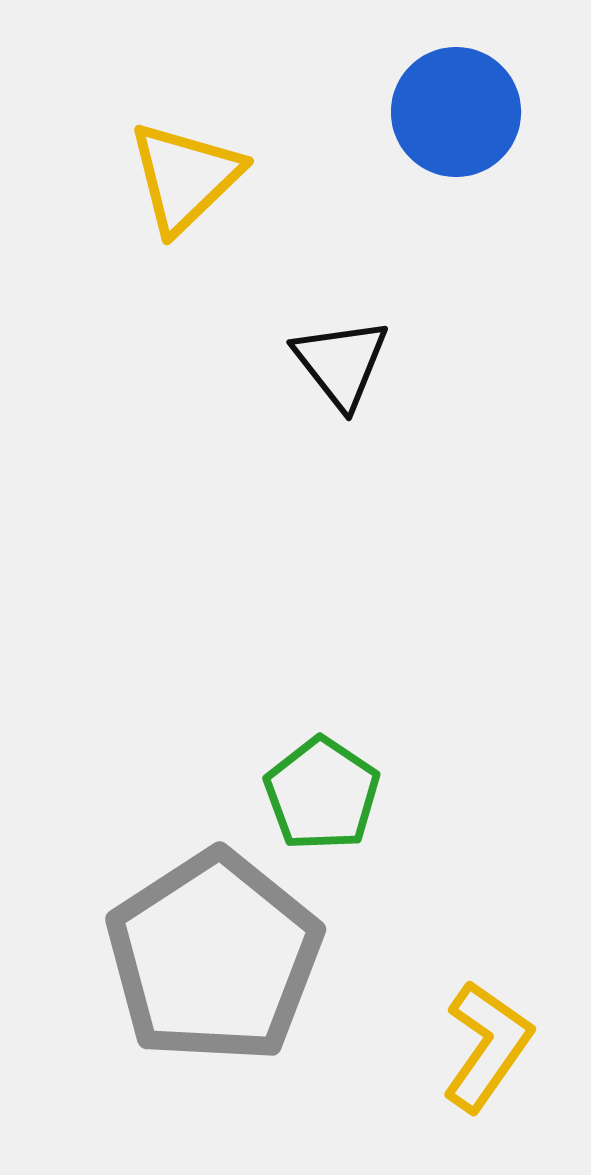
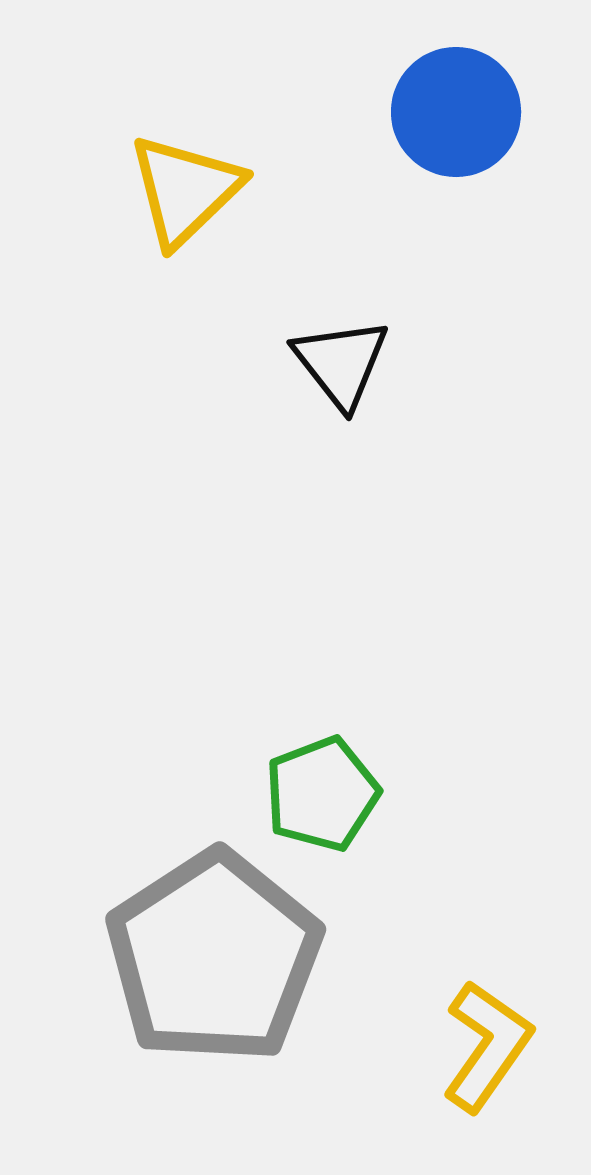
yellow triangle: moved 13 px down
green pentagon: rotated 17 degrees clockwise
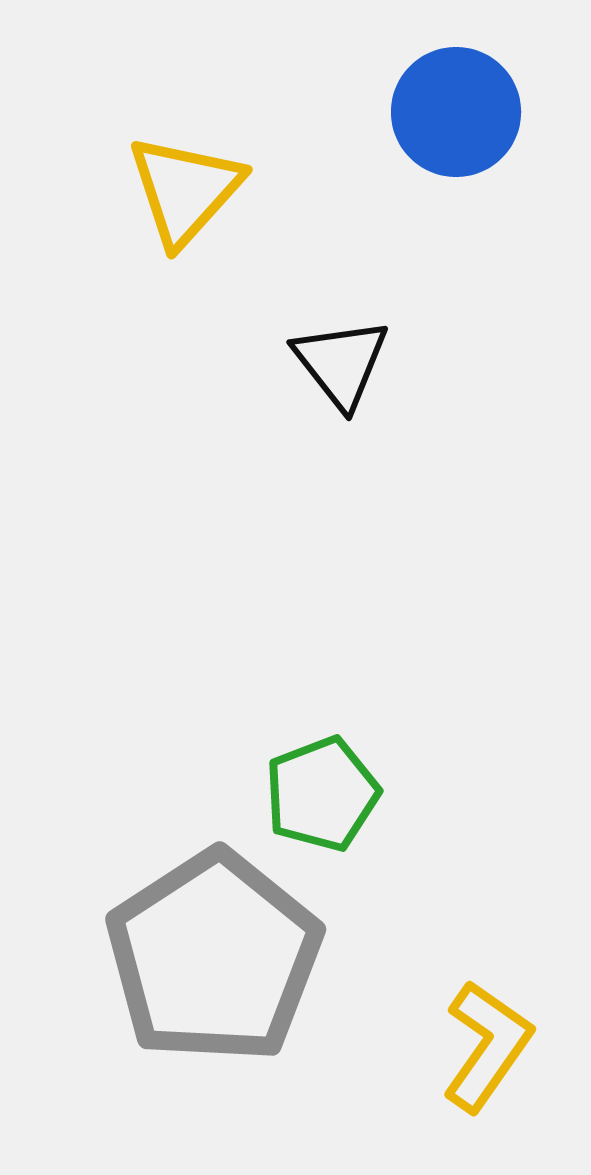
yellow triangle: rotated 4 degrees counterclockwise
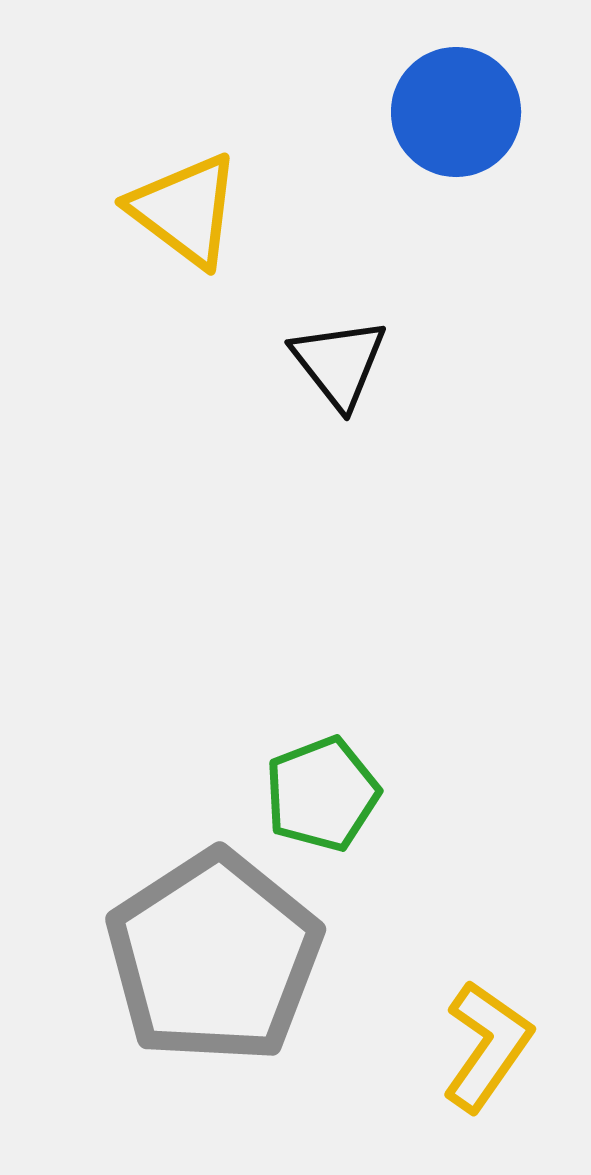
yellow triangle: moved 20 px down; rotated 35 degrees counterclockwise
black triangle: moved 2 px left
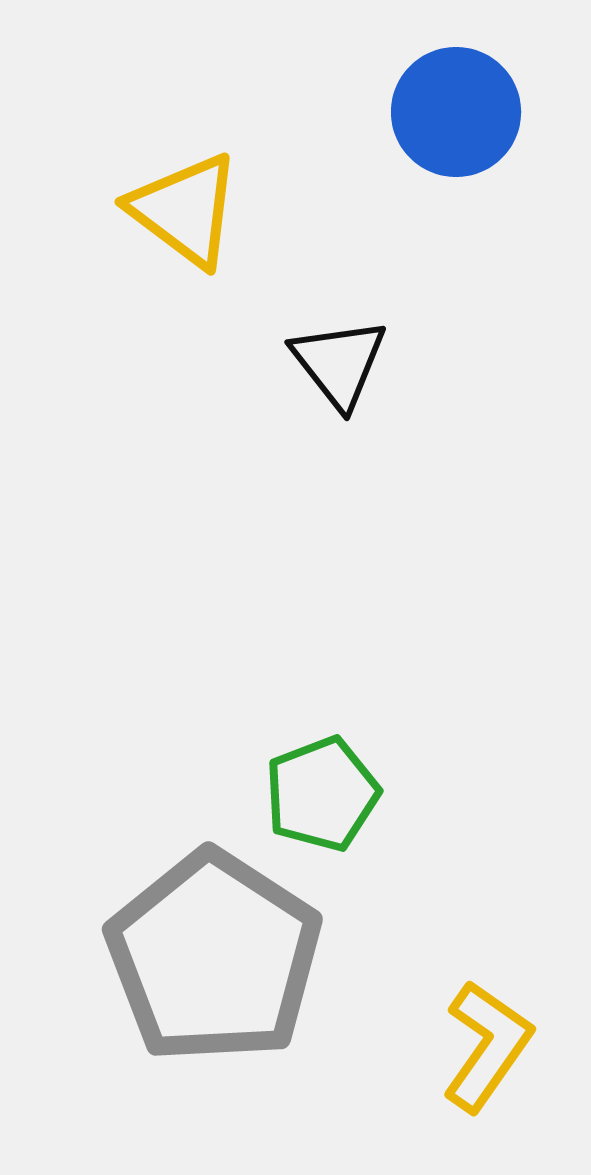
gray pentagon: rotated 6 degrees counterclockwise
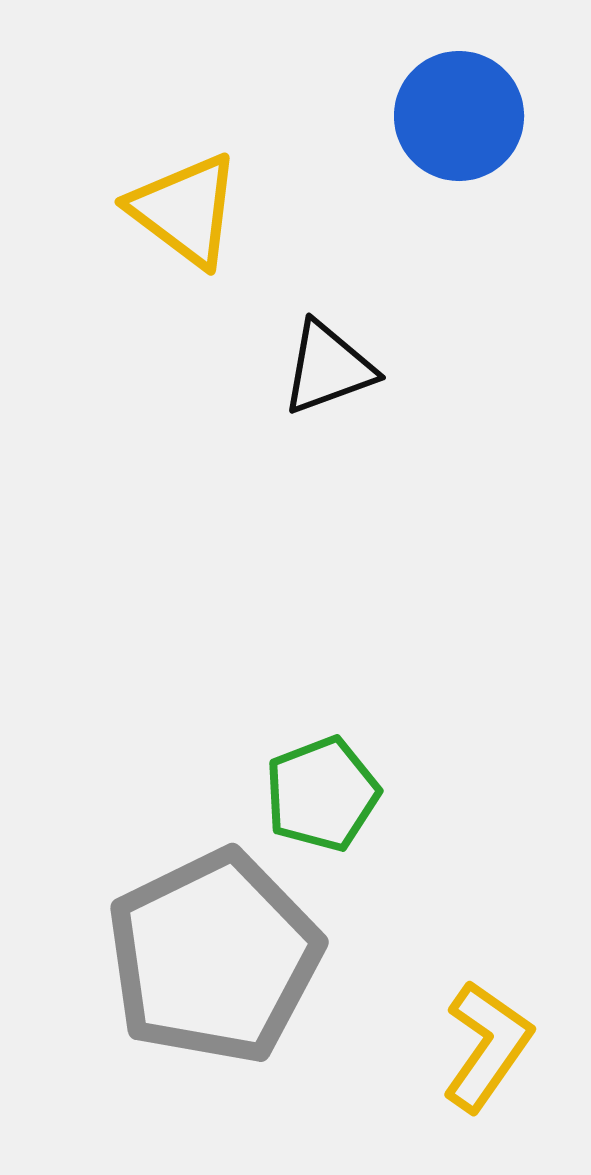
blue circle: moved 3 px right, 4 px down
black triangle: moved 11 px left, 5 px down; rotated 48 degrees clockwise
gray pentagon: rotated 13 degrees clockwise
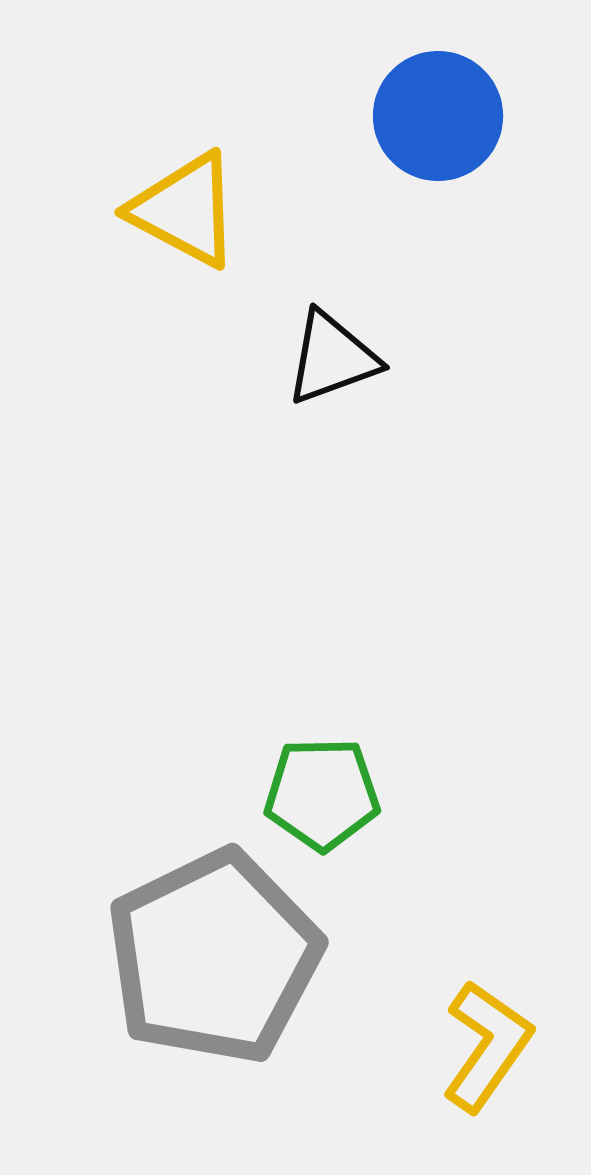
blue circle: moved 21 px left
yellow triangle: rotated 9 degrees counterclockwise
black triangle: moved 4 px right, 10 px up
green pentagon: rotated 20 degrees clockwise
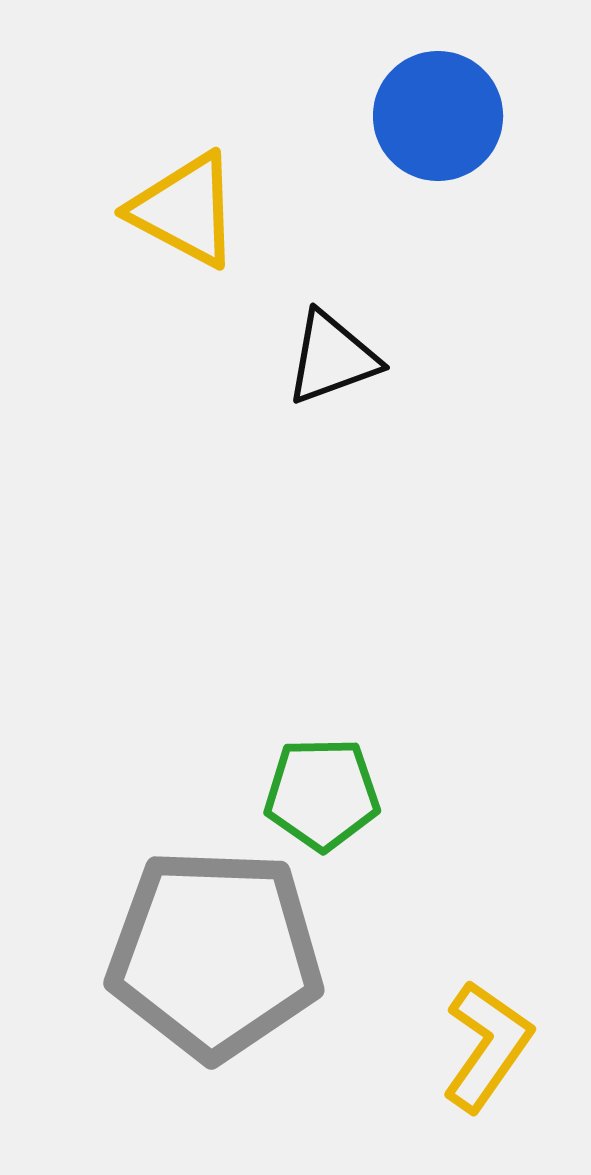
gray pentagon: moved 1 px right, 3 px up; rotated 28 degrees clockwise
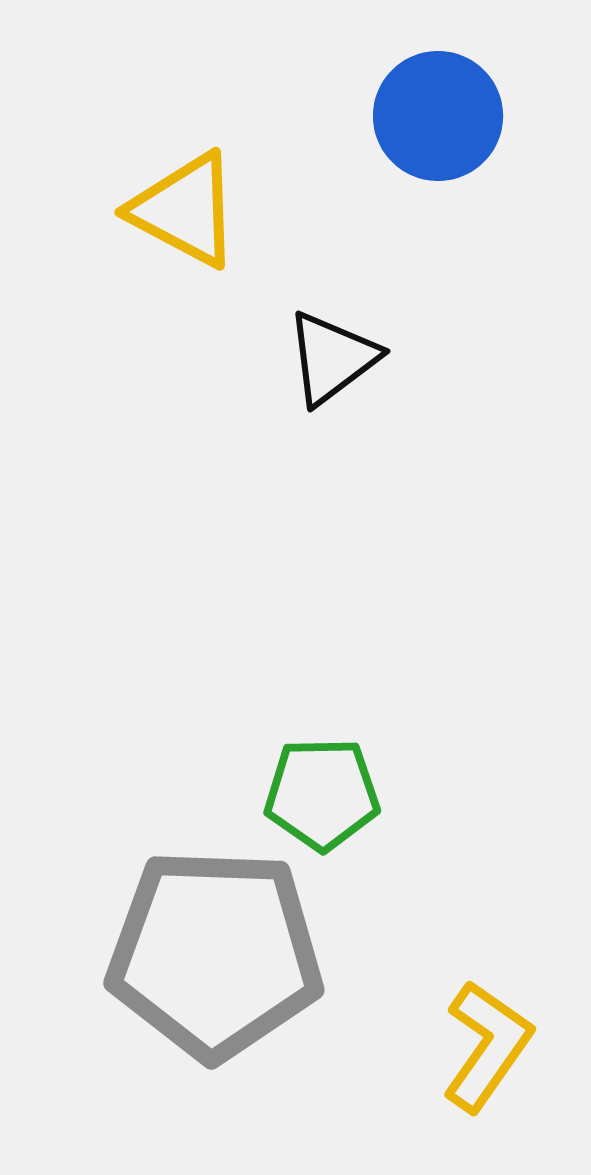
black triangle: rotated 17 degrees counterclockwise
